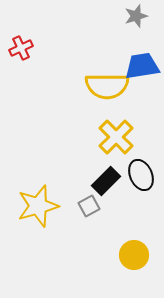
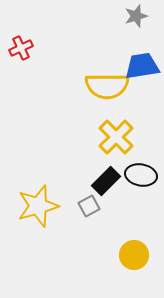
black ellipse: rotated 56 degrees counterclockwise
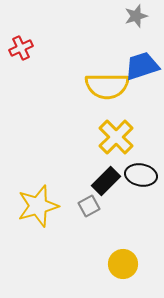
blue trapezoid: rotated 9 degrees counterclockwise
yellow circle: moved 11 px left, 9 px down
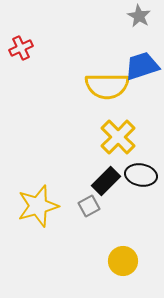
gray star: moved 3 px right; rotated 25 degrees counterclockwise
yellow cross: moved 2 px right
yellow circle: moved 3 px up
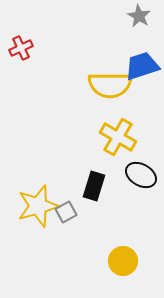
yellow semicircle: moved 3 px right, 1 px up
yellow cross: rotated 15 degrees counterclockwise
black ellipse: rotated 20 degrees clockwise
black rectangle: moved 12 px left, 5 px down; rotated 28 degrees counterclockwise
gray square: moved 23 px left, 6 px down
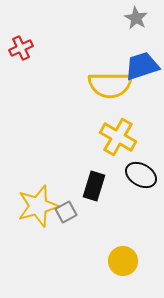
gray star: moved 3 px left, 2 px down
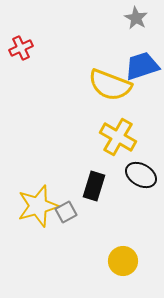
yellow semicircle: rotated 21 degrees clockwise
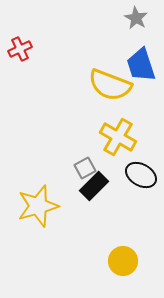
red cross: moved 1 px left, 1 px down
blue trapezoid: moved 1 px left, 1 px up; rotated 90 degrees counterclockwise
black rectangle: rotated 28 degrees clockwise
gray square: moved 19 px right, 44 px up
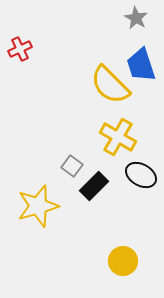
yellow semicircle: rotated 24 degrees clockwise
gray square: moved 13 px left, 2 px up; rotated 25 degrees counterclockwise
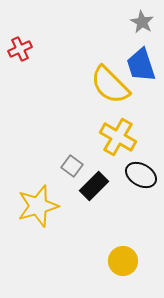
gray star: moved 6 px right, 4 px down
